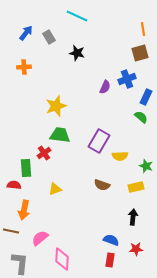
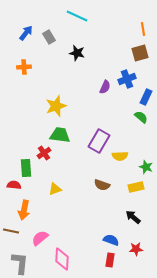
green star: moved 1 px down
black arrow: rotated 56 degrees counterclockwise
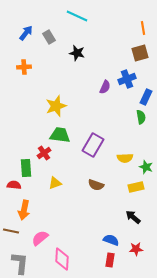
orange line: moved 1 px up
green semicircle: rotated 40 degrees clockwise
purple rectangle: moved 6 px left, 4 px down
yellow semicircle: moved 5 px right, 2 px down
brown semicircle: moved 6 px left
yellow triangle: moved 6 px up
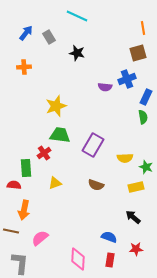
brown square: moved 2 px left
purple semicircle: rotated 72 degrees clockwise
green semicircle: moved 2 px right
blue semicircle: moved 2 px left, 3 px up
pink diamond: moved 16 px right
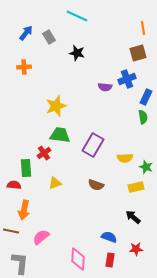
pink semicircle: moved 1 px right, 1 px up
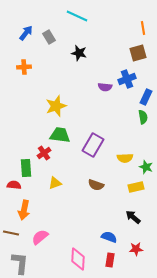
black star: moved 2 px right
brown line: moved 2 px down
pink semicircle: moved 1 px left
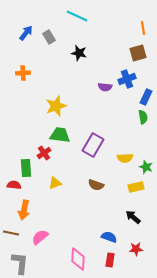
orange cross: moved 1 px left, 6 px down
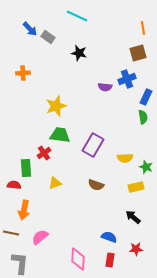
blue arrow: moved 4 px right, 4 px up; rotated 98 degrees clockwise
gray rectangle: moved 1 px left; rotated 24 degrees counterclockwise
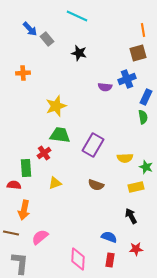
orange line: moved 2 px down
gray rectangle: moved 1 px left, 2 px down; rotated 16 degrees clockwise
black arrow: moved 2 px left, 1 px up; rotated 21 degrees clockwise
